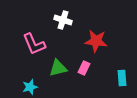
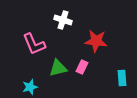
pink rectangle: moved 2 px left, 1 px up
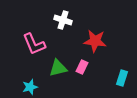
red star: moved 1 px left
cyan rectangle: rotated 21 degrees clockwise
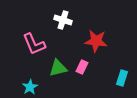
red star: moved 1 px right
cyan star: rotated 14 degrees counterclockwise
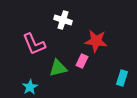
pink rectangle: moved 6 px up
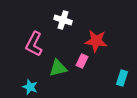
pink L-shape: rotated 50 degrees clockwise
cyan star: rotated 21 degrees counterclockwise
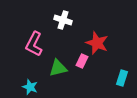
red star: moved 1 px right, 2 px down; rotated 15 degrees clockwise
